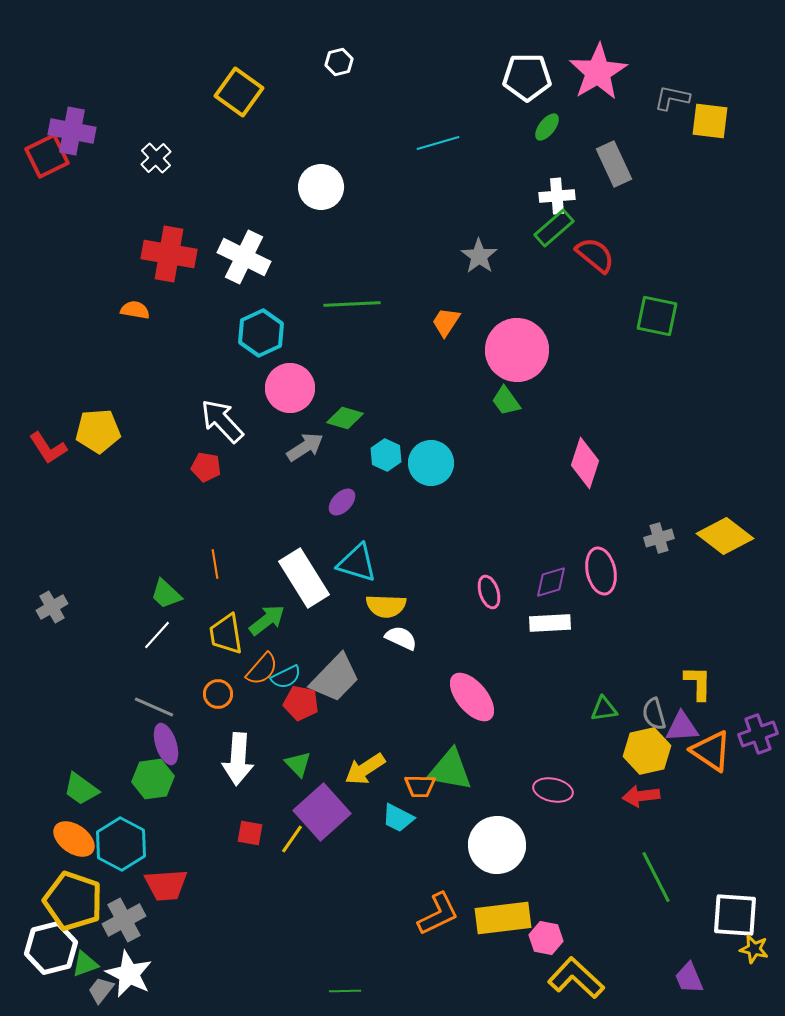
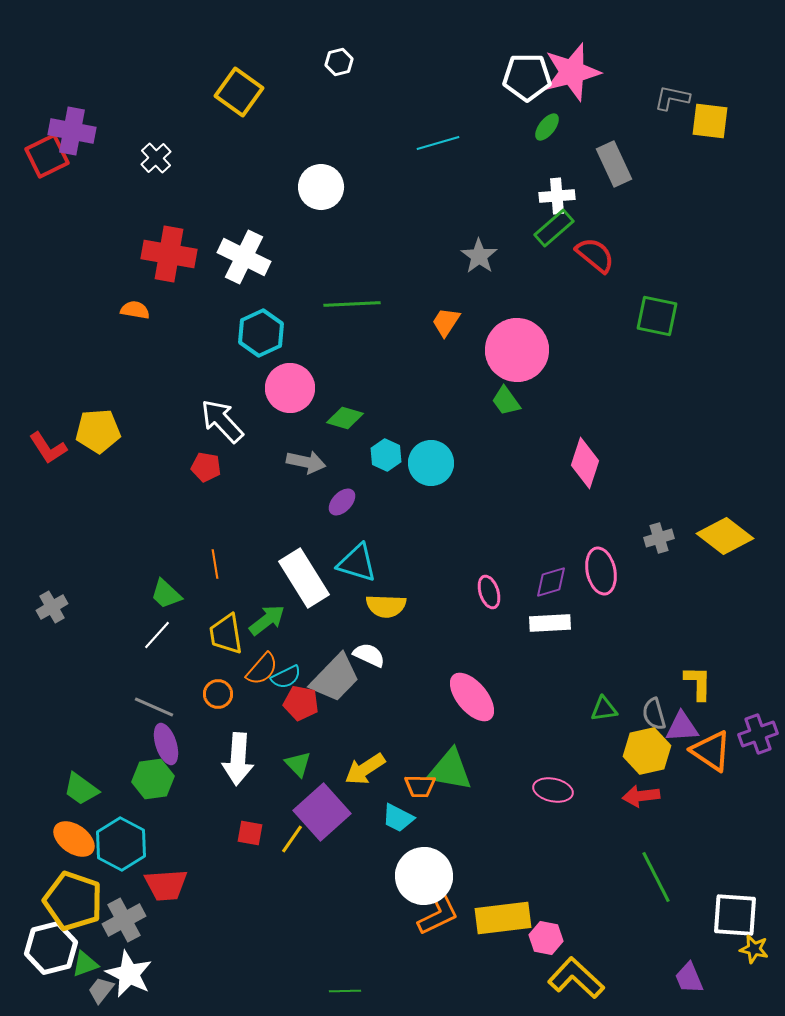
pink star at (598, 72): moved 26 px left; rotated 16 degrees clockwise
gray arrow at (305, 447): moved 1 px right, 15 px down; rotated 45 degrees clockwise
white semicircle at (401, 638): moved 32 px left, 17 px down
white circle at (497, 845): moved 73 px left, 31 px down
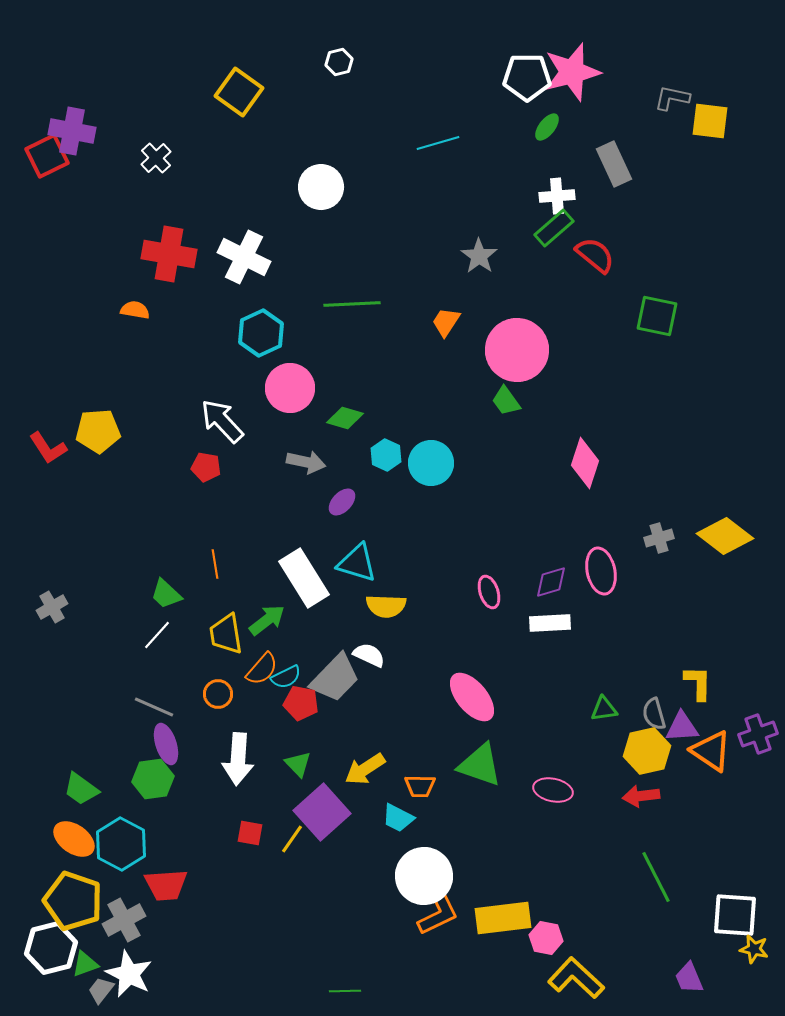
green triangle at (450, 770): moved 30 px right, 5 px up; rotated 9 degrees clockwise
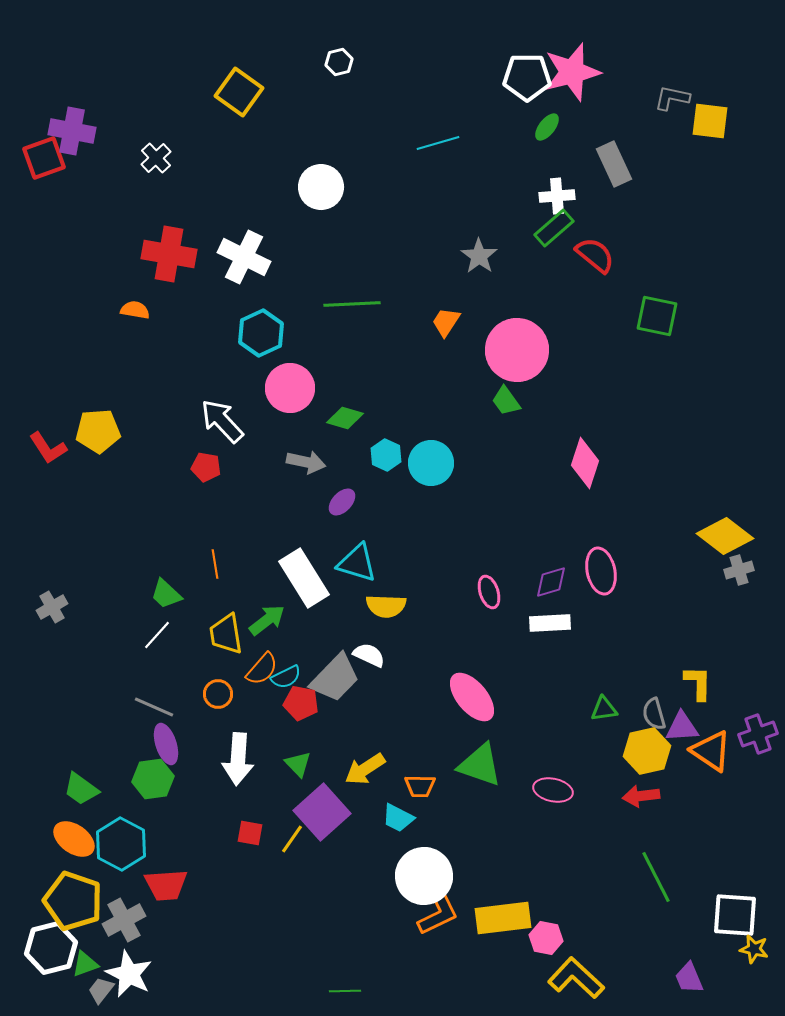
red square at (47, 156): moved 3 px left, 2 px down; rotated 6 degrees clockwise
gray cross at (659, 538): moved 80 px right, 32 px down
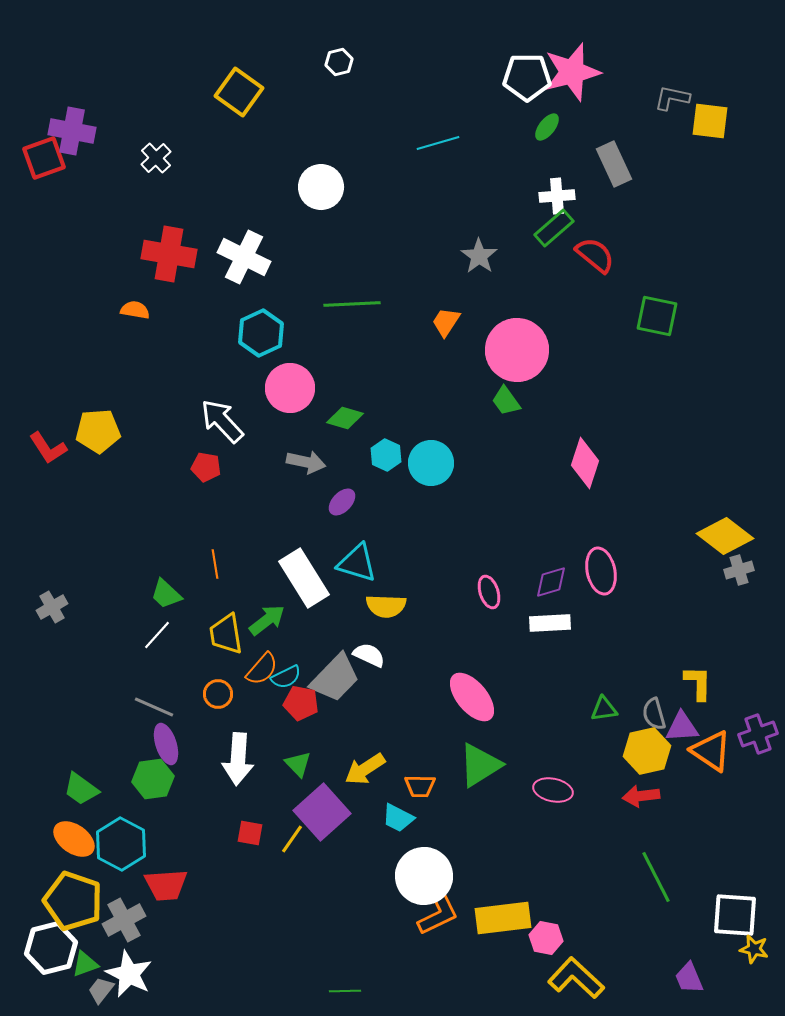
green triangle at (480, 765): rotated 51 degrees counterclockwise
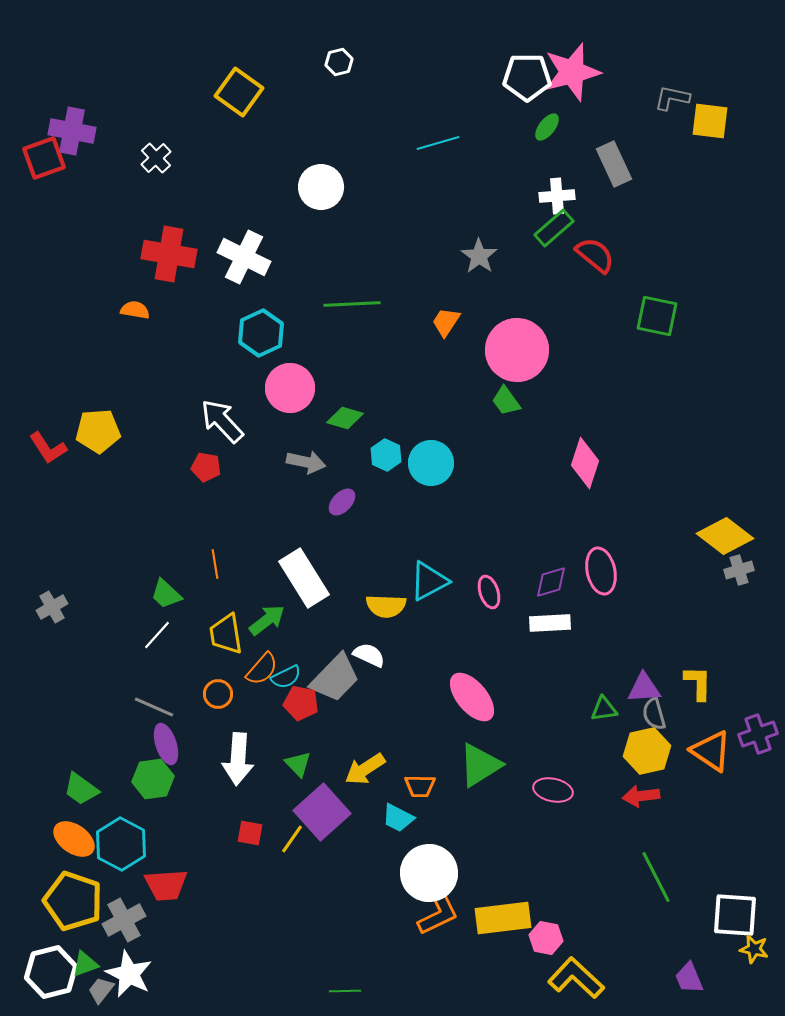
cyan triangle at (357, 563): moved 72 px right, 18 px down; rotated 45 degrees counterclockwise
purple triangle at (682, 727): moved 38 px left, 39 px up
white circle at (424, 876): moved 5 px right, 3 px up
white hexagon at (51, 948): moved 24 px down
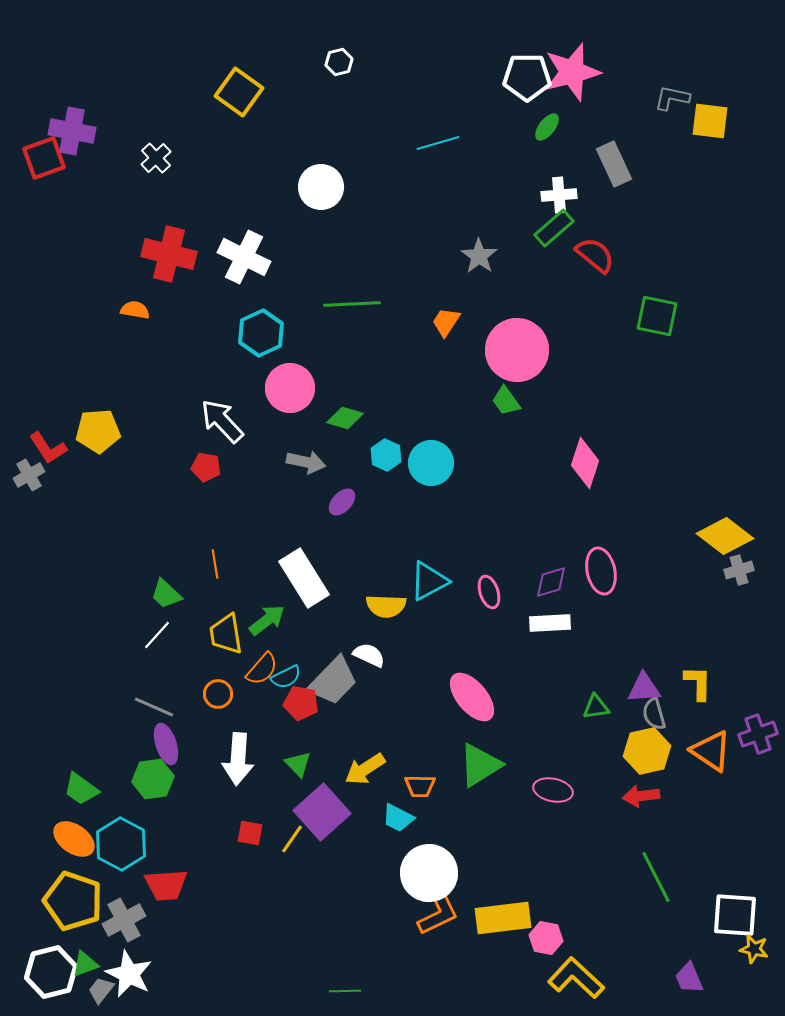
white cross at (557, 196): moved 2 px right, 1 px up
red cross at (169, 254): rotated 4 degrees clockwise
gray cross at (52, 607): moved 23 px left, 132 px up
gray trapezoid at (335, 678): moved 2 px left, 3 px down
green triangle at (604, 709): moved 8 px left, 2 px up
